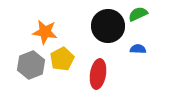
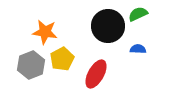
red ellipse: moved 2 px left; rotated 20 degrees clockwise
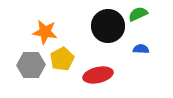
blue semicircle: moved 3 px right
gray hexagon: rotated 20 degrees clockwise
red ellipse: moved 2 px right, 1 px down; rotated 48 degrees clockwise
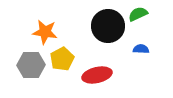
red ellipse: moved 1 px left
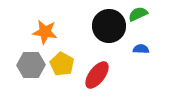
black circle: moved 1 px right
yellow pentagon: moved 5 px down; rotated 15 degrees counterclockwise
red ellipse: rotated 40 degrees counterclockwise
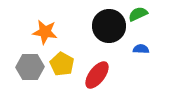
gray hexagon: moved 1 px left, 2 px down
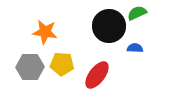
green semicircle: moved 1 px left, 1 px up
blue semicircle: moved 6 px left, 1 px up
yellow pentagon: rotated 25 degrees counterclockwise
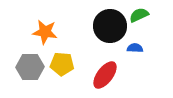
green semicircle: moved 2 px right, 2 px down
black circle: moved 1 px right
red ellipse: moved 8 px right
